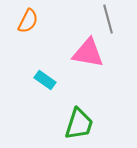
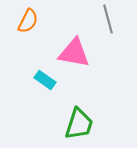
pink triangle: moved 14 px left
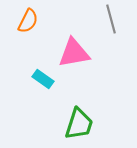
gray line: moved 3 px right
pink triangle: rotated 20 degrees counterclockwise
cyan rectangle: moved 2 px left, 1 px up
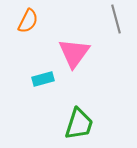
gray line: moved 5 px right
pink triangle: rotated 44 degrees counterclockwise
cyan rectangle: rotated 50 degrees counterclockwise
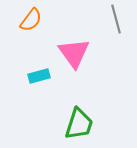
orange semicircle: moved 3 px right, 1 px up; rotated 10 degrees clockwise
pink triangle: rotated 12 degrees counterclockwise
cyan rectangle: moved 4 px left, 3 px up
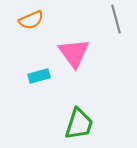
orange semicircle: rotated 30 degrees clockwise
